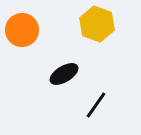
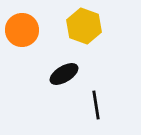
yellow hexagon: moved 13 px left, 2 px down
black line: rotated 44 degrees counterclockwise
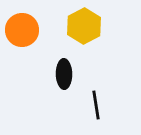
yellow hexagon: rotated 12 degrees clockwise
black ellipse: rotated 60 degrees counterclockwise
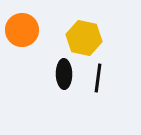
yellow hexagon: moved 12 px down; rotated 20 degrees counterclockwise
black line: moved 2 px right, 27 px up; rotated 16 degrees clockwise
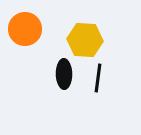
orange circle: moved 3 px right, 1 px up
yellow hexagon: moved 1 px right, 2 px down; rotated 8 degrees counterclockwise
